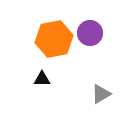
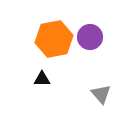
purple circle: moved 4 px down
gray triangle: rotated 40 degrees counterclockwise
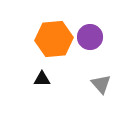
orange hexagon: rotated 6 degrees clockwise
gray triangle: moved 10 px up
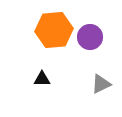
orange hexagon: moved 9 px up
gray triangle: rotated 45 degrees clockwise
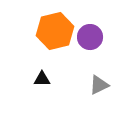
orange hexagon: moved 1 px right, 1 px down; rotated 9 degrees counterclockwise
gray triangle: moved 2 px left, 1 px down
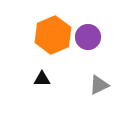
orange hexagon: moved 2 px left, 4 px down; rotated 9 degrees counterclockwise
purple circle: moved 2 px left
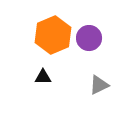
purple circle: moved 1 px right, 1 px down
black triangle: moved 1 px right, 2 px up
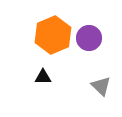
gray triangle: moved 2 px right, 1 px down; rotated 50 degrees counterclockwise
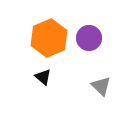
orange hexagon: moved 4 px left, 3 px down
black triangle: rotated 42 degrees clockwise
